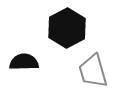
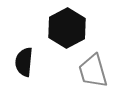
black semicircle: rotated 84 degrees counterclockwise
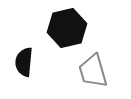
black hexagon: rotated 15 degrees clockwise
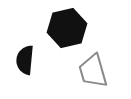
black semicircle: moved 1 px right, 2 px up
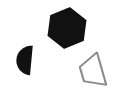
black hexagon: rotated 9 degrees counterclockwise
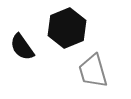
black semicircle: moved 3 px left, 13 px up; rotated 40 degrees counterclockwise
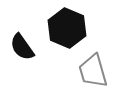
black hexagon: rotated 15 degrees counterclockwise
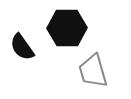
black hexagon: rotated 24 degrees counterclockwise
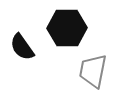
gray trapezoid: rotated 27 degrees clockwise
